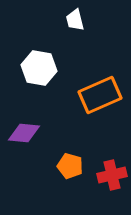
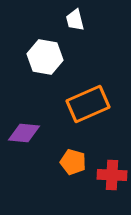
white hexagon: moved 6 px right, 11 px up
orange rectangle: moved 12 px left, 9 px down
orange pentagon: moved 3 px right, 4 px up
red cross: rotated 16 degrees clockwise
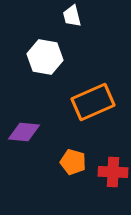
white trapezoid: moved 3 px left, 4 px up
orange rectangle: moved 5 px right, 2 px up
purple diamond: moved 1 px up
red cross: moved 1 px right, 3 px up
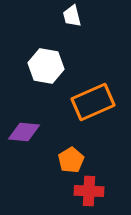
white hexagon: moved 1 px right, 9 px down
orange pentagon: moved 2 px left, 2 px up; rotated 25 degrees clockwise
red cross: moved 24 px left, 19 px down
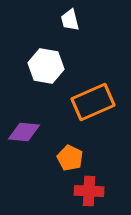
white trapezoid: moved 2 px left, 4 px down
orange pentagon: moved 1 px left, 2 px up; rotated 15 degrees counterclockwise
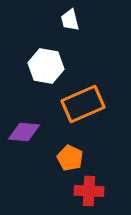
orange rectangle: moved 10 px left, 2 px down
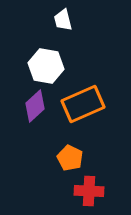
white trapezoid: moved 7 px left
purple diamond: moved 11 px right, 26 px up; rotated 48 degrees counterclockwise
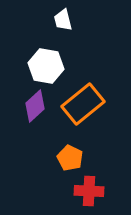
orange rectangle: rotated 15 degrees counterclockwise
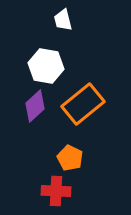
red cross: moved 33 px left
